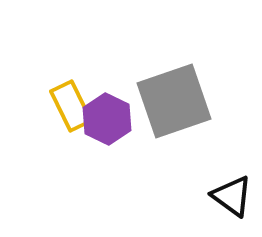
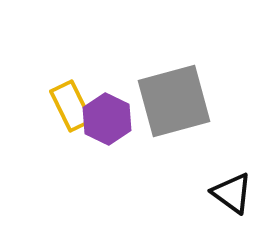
gray square: rotated 4 degrees clockwise
black triangle: moved 3 px up
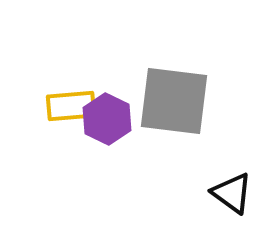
gray square: rotated 22 degrees clockwise
yellow rectangle: rotated 69 degrees counterclockwise
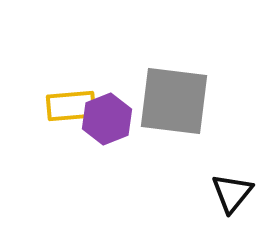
purple hexagon: rotated 12 degrees clockwise
black triangle: rotated 33 degrees clockwise
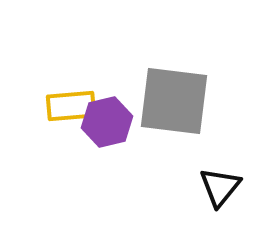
purple hexagon: moved 3 px down; rotated 9 degrees clockwise
black triangle: moved 12 px left, 6 px up
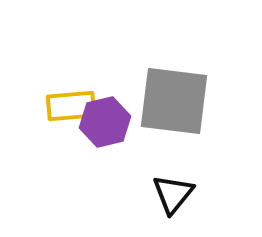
purple hexagon: moved 2 px left
black triangle: moved 47 px left, 7 px down
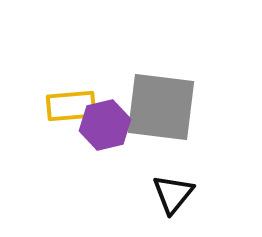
gray square: moved 13 px left, 6 px down
purple hexagon: moved 3 px down
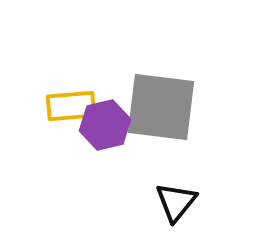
black triangle: moved 3 px right, 8 px down
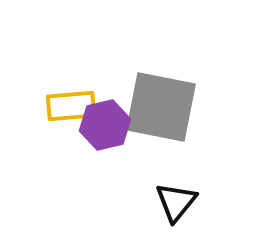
gray square: rotated 4 degrees clockwise
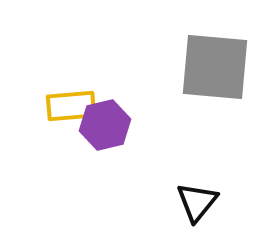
gray square: moved 54 px right, 40 px up; rotated 6 degrees counterclockwise
black triangle: moved 21 px right
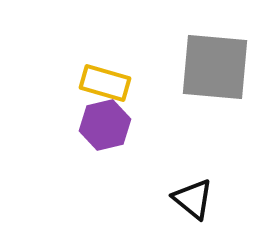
yellow rectangle: moved 34 px right, 23 px up; rotated 21 degrees clockwise
black triangle: moved 4 px left, 3 px up; rotated 30 degrees counterclockwise
